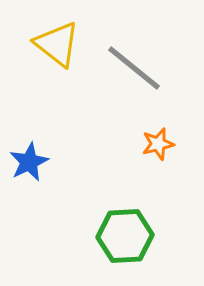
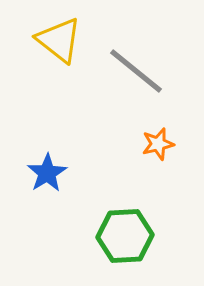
yellow triangle: moved 2 px right, 4 px up
gray line: moved 2 px right, 3 px down
blue star: moved 18 px right, 11 px down; rotated 6 degrees counterclockwise
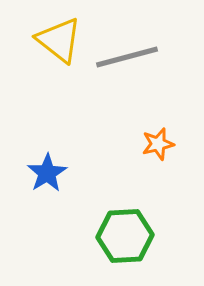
gray line: moved 9 px left, 14 px up; rotated 54 degrees counterclockwise
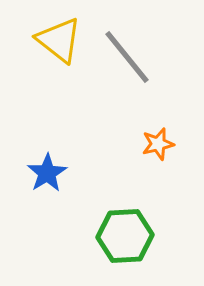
gray line: rotated 66 degrees clockwise
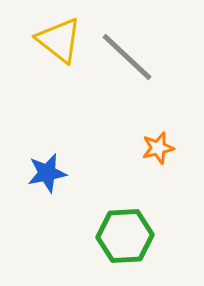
gray line: rotated 8 degrees counterclockwise
orange star: moved 4 px down
blue star: rotated 21 degrees clockwise
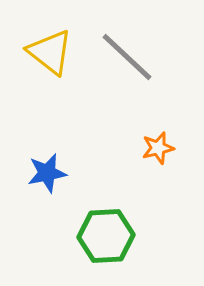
yellow triangle: moved 9 px left, 12 px down
green hexagon: moved 19 px left
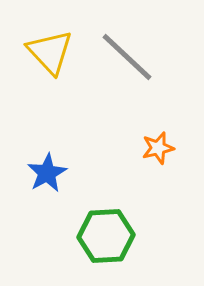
yellow triangle: rotated 9 degrees clockwise
blue star: rotated 18 degrees counterclockwise
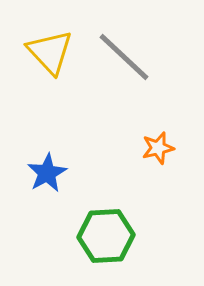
gray line: moved 3 px left
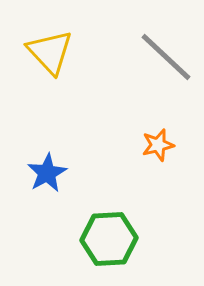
gray line: moved 42 px right
orange star: moved 3 px up
green hexagon: moved 3 px right, 3 px down
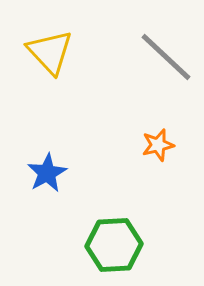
green hexagon: moved 5 px right, 6 px down
